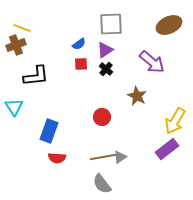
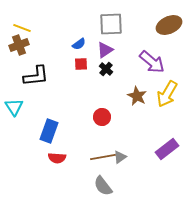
brown cross: moved 3 px right
yellow arrow: moved 8 px left, 27 px up
gray semicircle: moved 1 px right, 2 px down
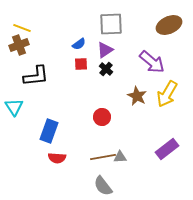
gray triangle: rotated 32 degrees clockwise
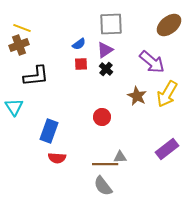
brown ellipse: rotated 15 degrees counterclockwise
brown line: moved 2 px right, 7 px down; rotated 10 degrees clockwise
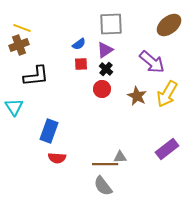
red circle: moved 28 px up
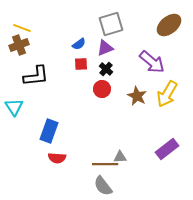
gray square: rotated 15 degrees counterclockwise
purple triangle: moved 2 px up; rotated 12 degrees clockwise
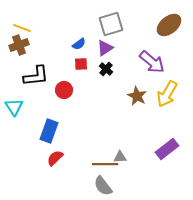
purple triangle: rotated 12 degrees counterclockwise
red circle: moved 38 px left, 1 px down
red semicircle: moved 2 px left; rotated 132 degrees clockwise
